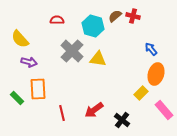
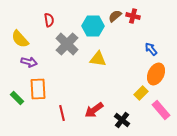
red semicircle: moved 8 px left; rotated 80 degrees clockwise
cyan hexagon: rotated 15 degrees counterclockwise
gray cross: moved 5 px left, 7 px up
orange ellipse: rotated 10 degrees clockwise
pink rectangle: moved 3 px left
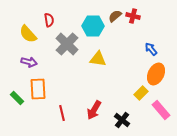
yellow semicircle: moved 8 px right, 5 px up
red arrow: rotated 24 degrees counterclockwise
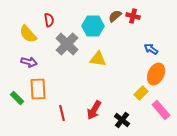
blue arrow: rotated 16 degrees counterclockwise
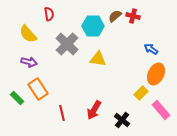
red semicircle: moved 6 px up
orange rectangle: rotated 30 degrees counterclockwise
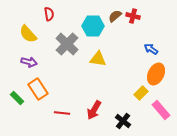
red line: rotated 70 degrees counterclockwise
black cross: moved 1 px right, 1 px down
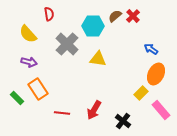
red cross: rotated 32 degrees clockwise
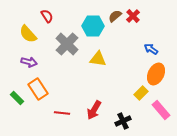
red semicircle: moved 2 px left, 2 px down; rotated 24 degrees counterclockwise
black cross: rotated 28 degrees clockwise
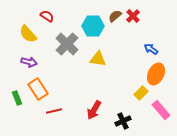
red semicircle: rotated 24 degrees counterclockwise
green rectangle: rotated 24 degrees clockwise
red line: moved 8 px left, 2 px up; rotated 21 degrees counterclockwise
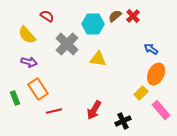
cyan hexagon: moved 2 px up
yellow semicircle: moved 1 px left, 1 px down
green rectangle: moved 2 px left
